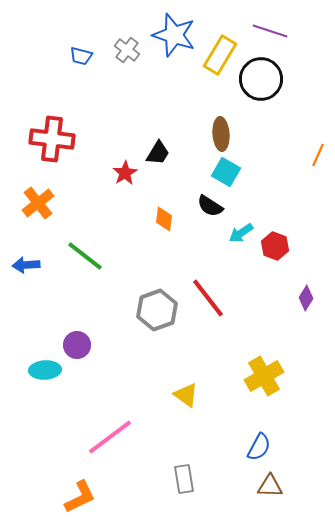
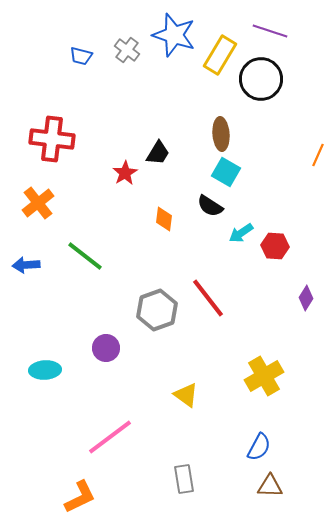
red hexagon: rotated 16 degrees counterclockwise
purple circle: moved 29 px right, 3 px down
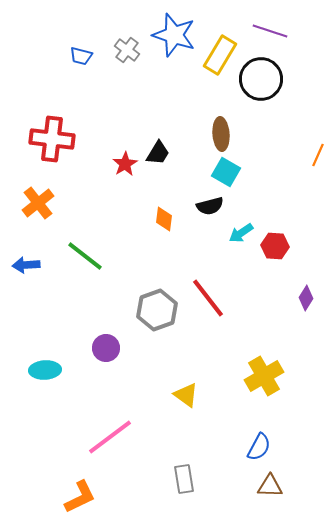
red star: moved 9 px up
black semicircle: rotated 48 degrees counterclockwise
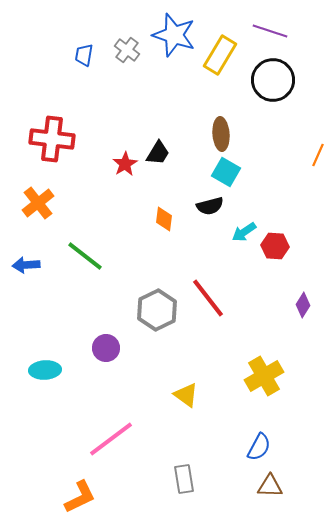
blue trapezoid: moved 3 px right, 1 px up; rotated 85 degrees clockwise
black circle: moved 12 px right, 1 px down
cyan arrow: moved 3 px right, 1 px up
purple diamond: moved 3 px left, 7 px down
gray hexagon: rotated 6 degrees counterclockwise
pink line: moved 1 px right, 2 px down
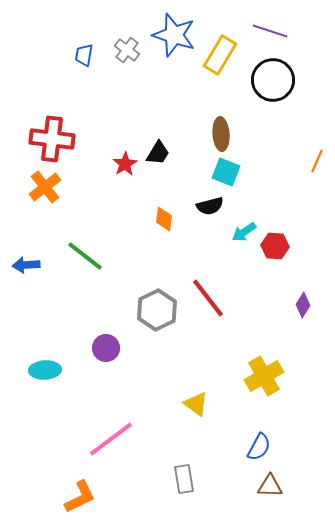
orange line: moved 1 px left, 6 px down
cyan square: rotated 8 degrees counterclockwise
orange cross: moved 7 px right, 16 px up
yellow triangle: moved 10 px right, 9 px down
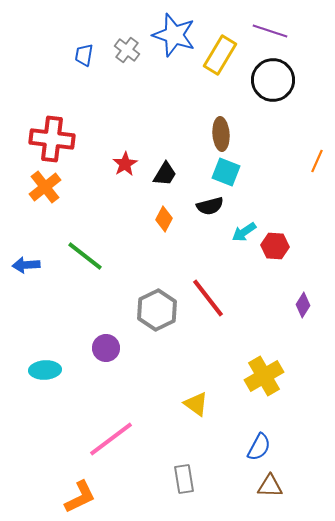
black trapezoid: moved 7 px right, 21 px down
orange diamond: rotated 20 degrees clockwise
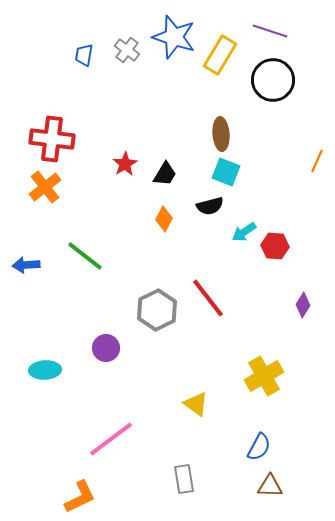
blue star: moved 2 px down
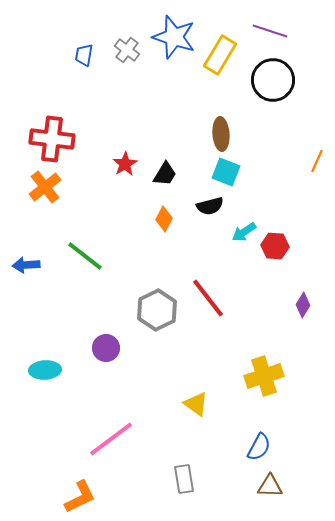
yellow cross: rotated 12 degrees clockwise
